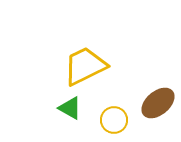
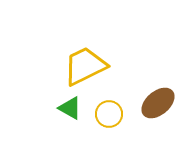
yellow circle: moved 5 px left, 6 px up
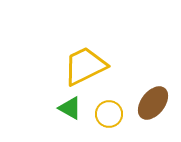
brown ellipse: moved 5 px left; rotated 12 degrees counterclockwise
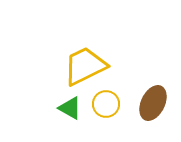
brown ellipse: rotated 12 degrees counterclockwise
yellow circle: moved 3 px left, 10 px up
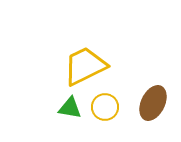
yellow circle: moved 1 px left, 3 px down
green triangle: rotated 20 degrees counterclockwise
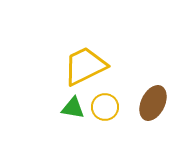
green triangle: moved 3 px right
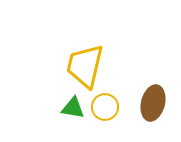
yellow trapezoid: rotated 51 degrees counterclockwise
brown ellipse: rotated 12 degrees counterclockwise
